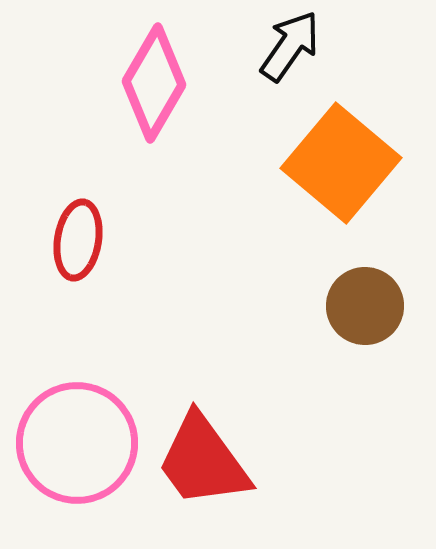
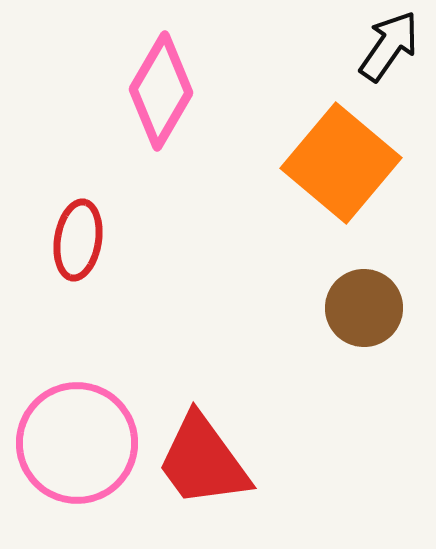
black arrow: moved 99 px right
pink diamond: moved 7 px right, 8 px down
brown circle: moved 1 px left, 2 px down
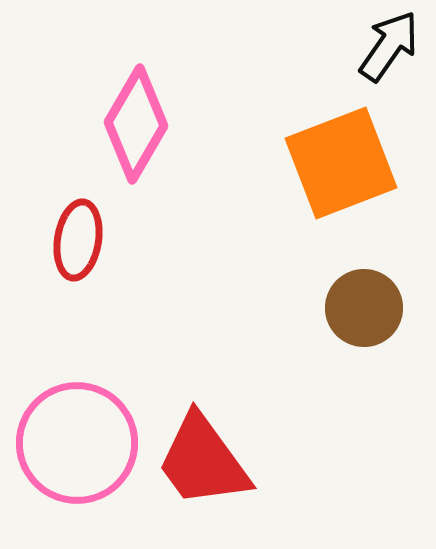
pink diamond: moved 25 px left, 33 px down
orange square: rotated 29 degrees clockwise
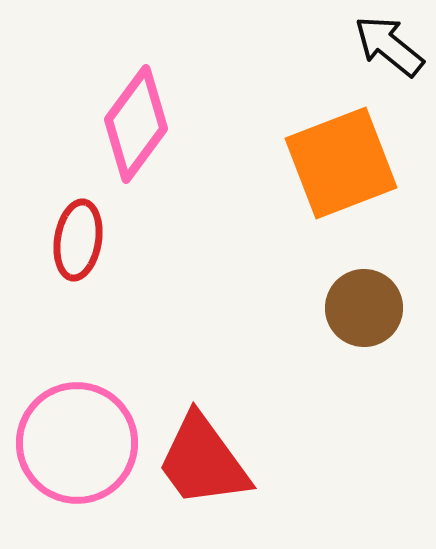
black arrow: rotated 86 degrees counterclockwise
pink diamond: rotated 6 degrees clockwise
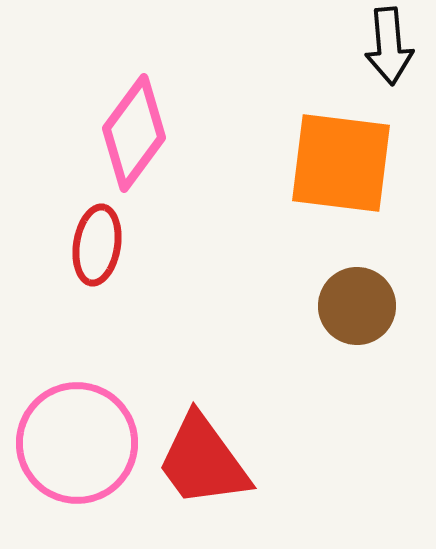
black arrow: rotated 134 degrees counterclockwise
pink diamond: moved 2 px left, 9 px down
orange square: rotated 28 degrees clockwise
red ellipse: moved 19 px right, 5 px down
brown circle: moved 7 px left, 2 px up
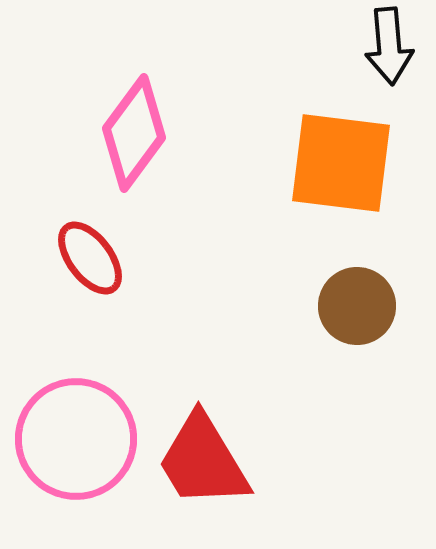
red ellipse: moved 7 px left, 13 px down; rotated 46 degrees counterclockwise
pink circle: moved 1 px left, 4 px up
red trapezoid: rotated 5 degrees clockwise
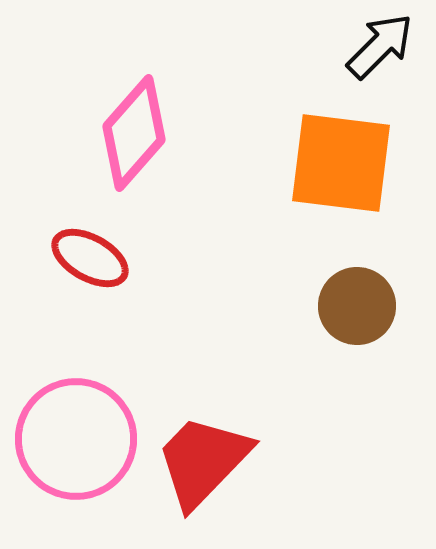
black arrow: moved 9 px left; rotated 130 degrees counterclockwise
pink diamond: rotated 5 degrees clockwise
red ellipse: rotated 24 degrees counterclockwise
red trapezoid: rotated 75 degrees clockwise
